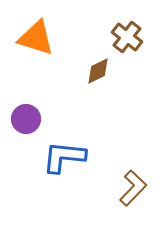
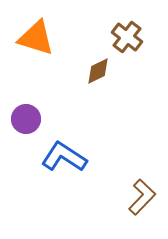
blue L-shape: rotated 27 degrees clockwise
brown L-shape: moved 9 px right, 9 px down
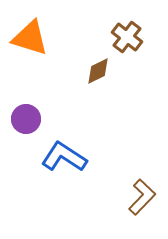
orange triangle: moved 6 px left
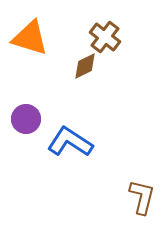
brown cross: moved 22 px left
brown diamond: moved 13 px left, 5 px up
blue L-shape: moved 6 px right, 15 px up
brown L-shape: rotated 30 degrees counterclockwise
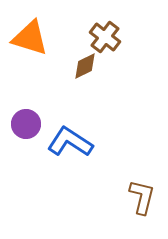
purple circle: moved 5 px down
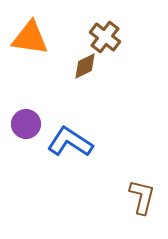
orange triangle: rotated 9 degrees counterclockwise
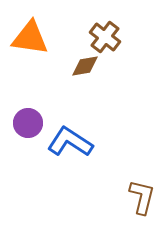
brown diamond: rotated 16 degrees clockwise
purple circle: moved 2 px right, 1 px up
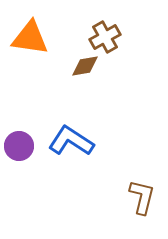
brown cross: rotated 24 degrees clockwise
purple circle: moved 9 px left, 23 px down
blue L-shape: moved 1 px right, 1 px up
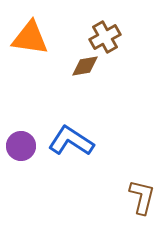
purple circle: moved 2 px right
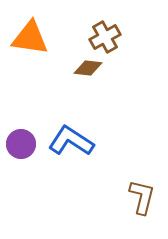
brown diamond: moved 3 px right, 2 px down; rotated 16 degrees clockwise
purple circle: moved 2 px up
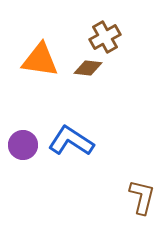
orange triangle: moved 10 px right, 22 px down
purple circle: moved 2 px right, 1 px down
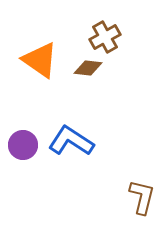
orange triangle: rotated 27 degrees clockwise
